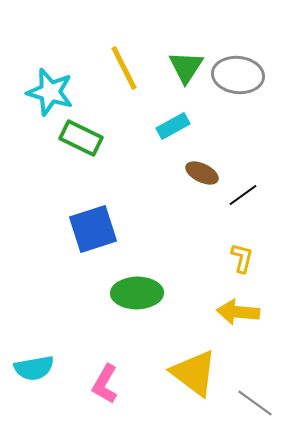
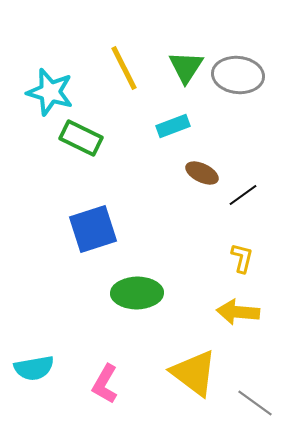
cyan rectangle: rotated 8 degrees clockwise
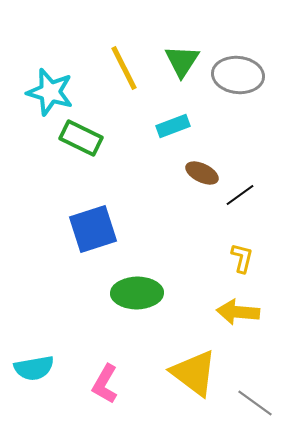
green triangle: moved 4 px left, 6 px up
black line: moved 3 px left
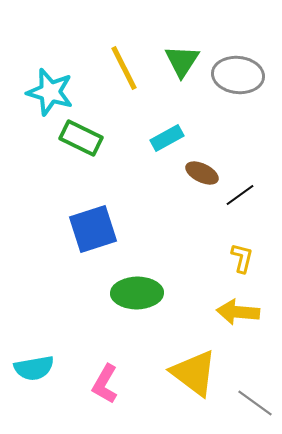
cyan rectangle: moved 6 px left, 12 px down; rotated 8 degrees counterclockwise
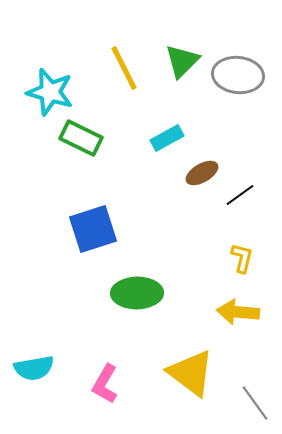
green triangle: rotated 12 degrees clockwise
brown ellipse: rotated 56 degrees counterclockwise
yellow triangle: moved 3 px left
gray line: rotated 18 degrees clockwise
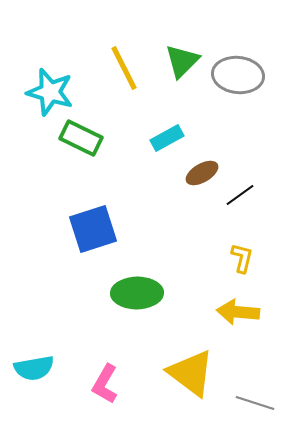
gray line: rotated 36 degrees counterclockwise
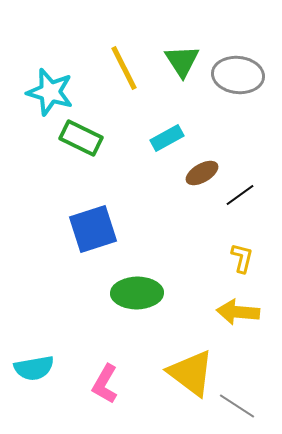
green triangle: rotated 18 degrees counterclockwise
gray line: moved 18 px left, 3 px down; rotated 15 degrees clockwise
